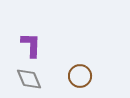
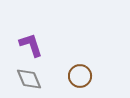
purple L-shape: rotated 20 degrees counterclockwise
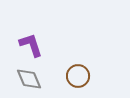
brown circle: moved 2 px left
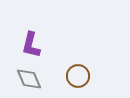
purple L-shape: rotated 148 degrees counterclockwise
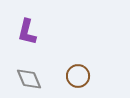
purple L-shape: moved 4 px left, 13 px up
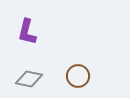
gray diamond: rotated 56 degrees counterclockwise
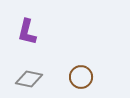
brown circle: moved 3 px right, 1 px down
